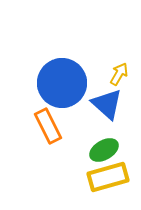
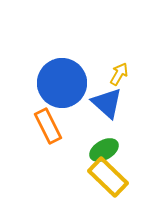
blue triangle: moved 1 px up
yellow rectangle: rotated 60 degrees clockwise
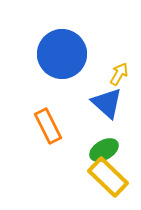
blue circle: moved 29 px up
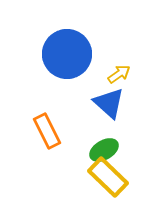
blue circle: moved 5 px right
yellow arrow: rotated 25 degrees clockwise
blue triangle: moved 2 px right
orange rectangle: moved 1 px left, 5 px down
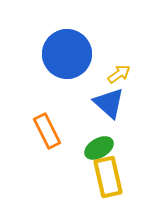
green ellipse: moved 5 px left, 2 px up
yellow rectangle: rotated 33 degrees clockwise
